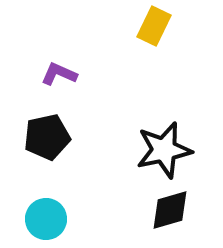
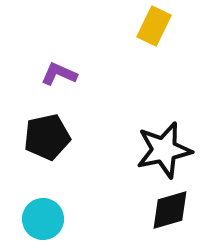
cyan circle: moved 3 px left
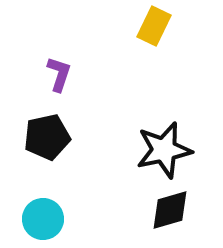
purple L-shape: rotated 84 degrees clockwise
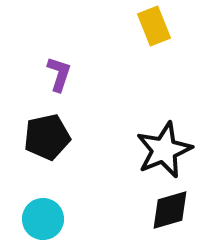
yellow rectangle: rotated 48 degrees counterclockwise
black star: rotated 10 degrees counterclockwise
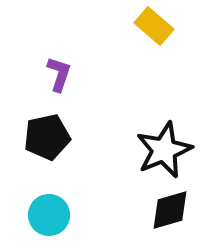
yellow rectangle: rotated 27 degrees counterclockwise
cyan circle: moved 6 px right, 4 px up
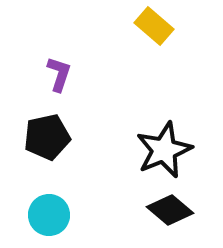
black diamond: rotated 57 degrees clockwise
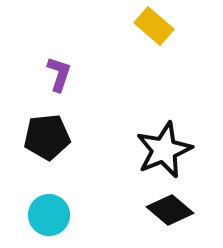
black pentagon: rotated 6 degrees clockwise
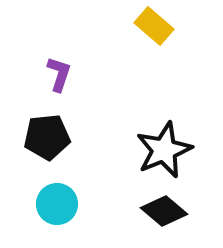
black diamond: moved 6 px left, 1 px down
cyan circle: moved 8 px right, 11 px up
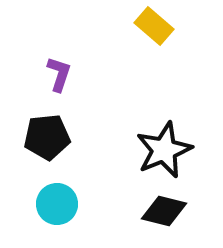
black diamond: rotated 27 degrees counterclockwise
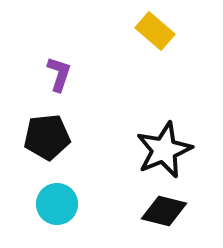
yellow rectangle: moved 1 px right, 5 px down
